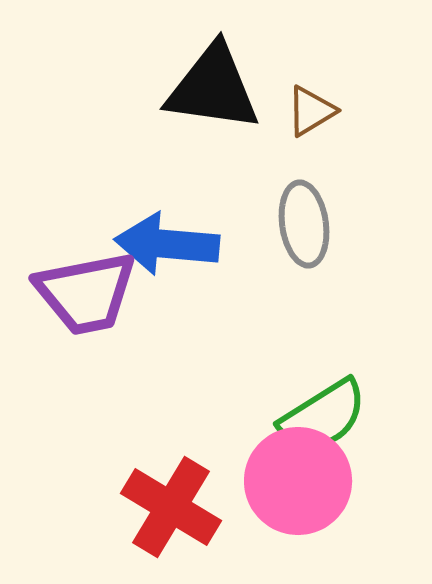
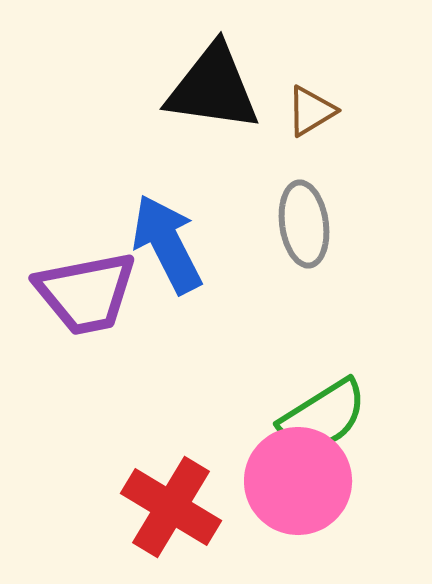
blue arrow: rotated 58 degrees clockwise
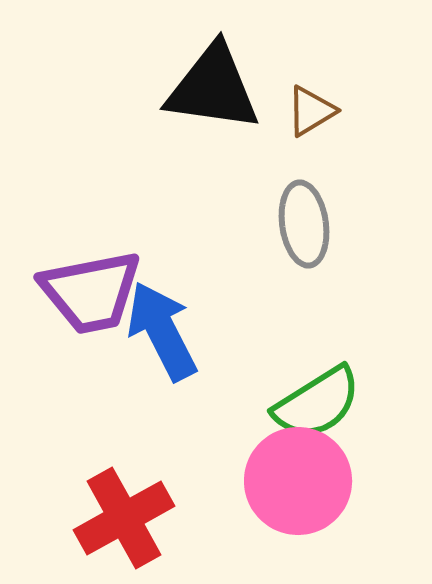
blue arrow: moved 5 px left, 87 px down
purple trapezoid: moved 5 px right, 1 px up
green semicircle: moved 6 px left, 13 px up
red cross: moved 47 px left, 11 px down; rotated 30 degrees clockwise
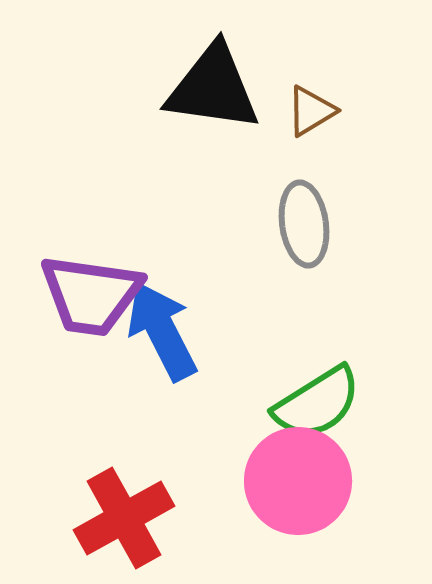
purple trapezoid: moved 3 px down; rotated 19 degrees clockwise
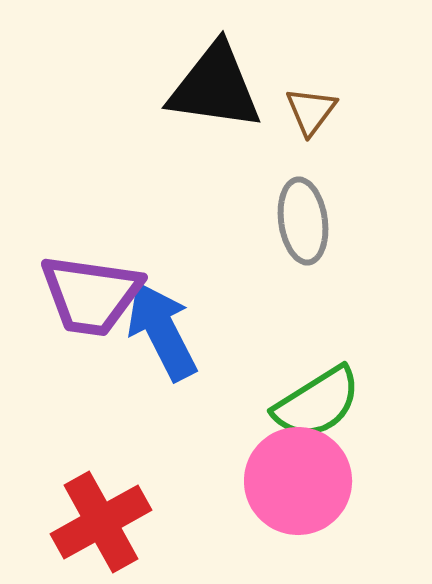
black triangle: moved 2 px right, 1 px up
brown triangle: rotated 22 degrees counterclockwise
gray ellipse: moved 1 px left, 3 px up
red cross: moved 23 px left, 4 px down
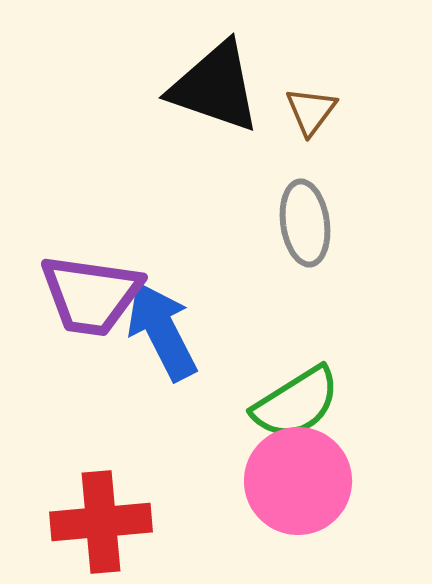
black triangle: rotated 11 degrees clockwise
gray ellipse: moved 2 px right, 2 px down
green semicircle: moved 21 px left
red cross: rotated 24 degrees clockwise
